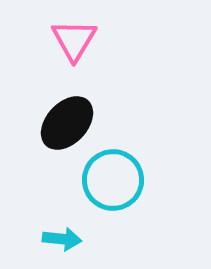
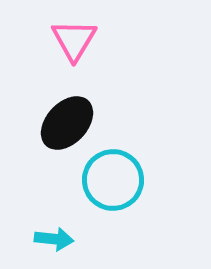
cyan arrow: moved 8 px left
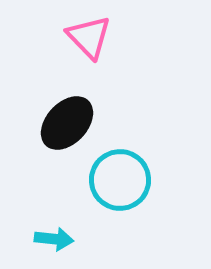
pink triangle: moved 15 px right, 3 px up; rotated 15 degrees counterclockwise
cyan circle: moved 7 px right
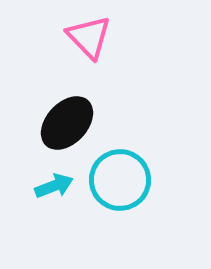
cyan arrow: moved 53 px up; rotated 27 degrees counterclockwise
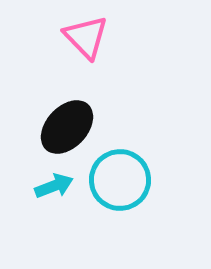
pink triangle: moved 3 px left
black ellipse: moved 4 px down
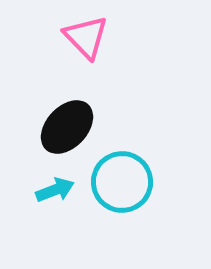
cyan circle: moved 2 px right, 2 px down
cyan arrow: moved 1 px right, 4 px down
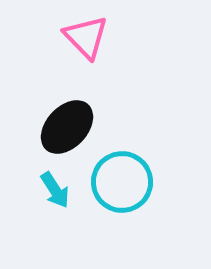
cyan arrow: rotated 78 degrees clockwise
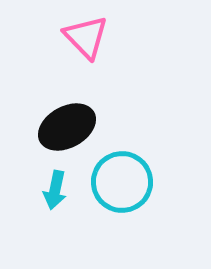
black ellipse: rotated 18 degrees clockwise
cyan arrow: rotated 45 degrees clockwise
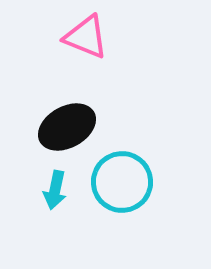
pink triangle: rotated 24 degrees counterclockwise
